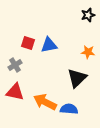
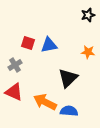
black triangle: moved 9 px left
red triangle: moved 1 px left; rotated 12 degrees clockwise
blue semicircle: moved 2 px down
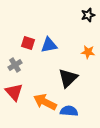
red triangle: rotated 24 degrees clockwise
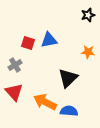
blue triangle: moved 5 px up
